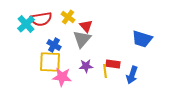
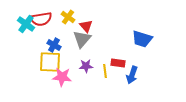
cyan cross: rotated 12 degrees counterclockwise
red rectangle: moved 5 px right, 1 px up
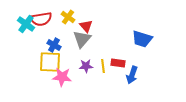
yellow line: moved 2 px left, 5 px up
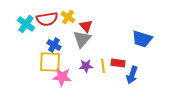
red semicircle: moved 6 px right
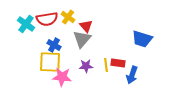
yellow line: moved 3 px right, 1 px up
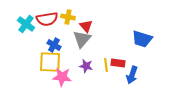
yellow cross: rotated 24 degrees counterclockwise
purple star: rotated 16 degrees clockwise
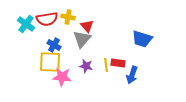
red triangle: moved 1 px right
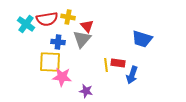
blue cross: moved 4 px right, 3 px up; rotated 24 degrees counterclockwise
purple star: moved 25 px down
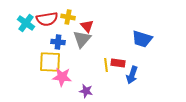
cyan cross: moved 1 px up
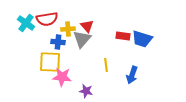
yellow cross: moved 12 px down; rotated 16 degrees counterclockwise
red rectangle: moved 5 px right, 27 px up
